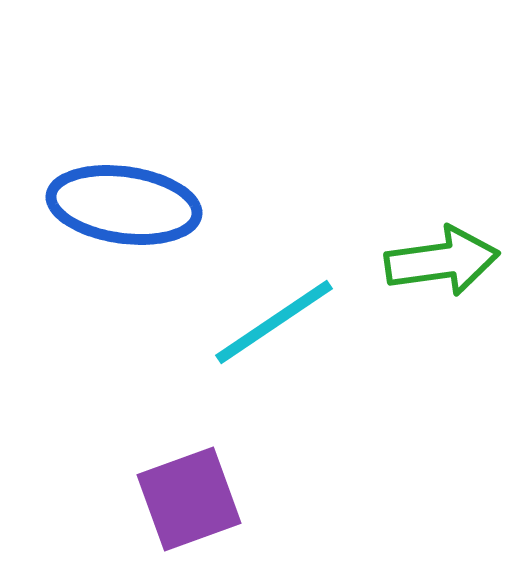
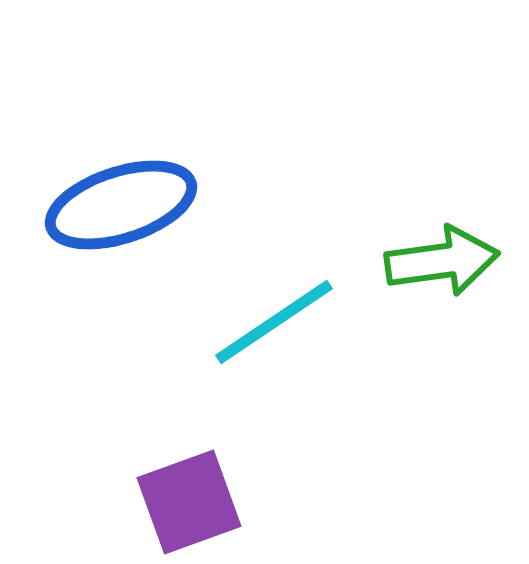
blue ellipse: moved 3 px left; rotated 26 degrees counterclockwise
purple square: moved 3 px down
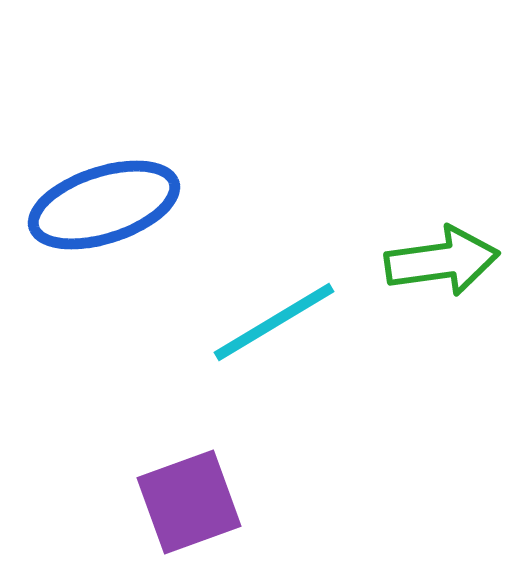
blue ellipse: moved 17 px left
cyan line: rotated 3 degrees clockwise
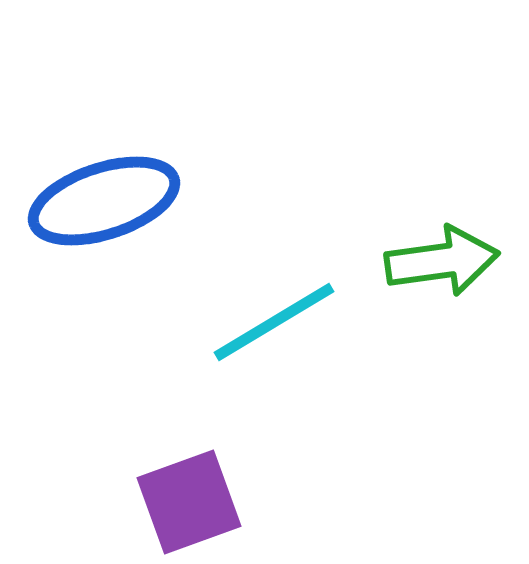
blue ellipse: moved 4 px up
